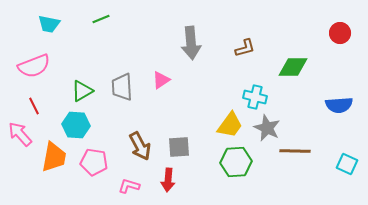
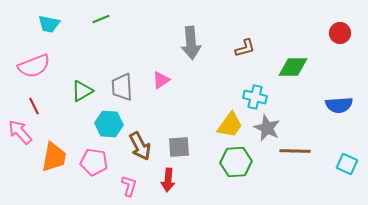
cyan hexagon: moved 33 px right, 1 px up
pink arrow: moved 2 px up
pink L-shape: rotated 90 degrees clockwise
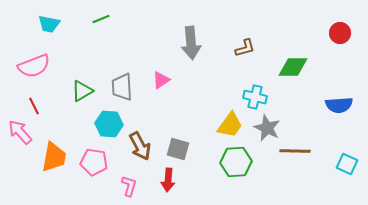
gray square: moved 1 px left, 2 px down; rotated 20 degrees clockwise
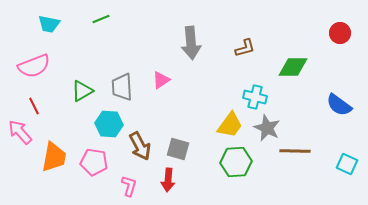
blue semicircle: rotated 40 degrees clockwise
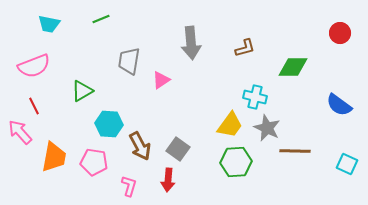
gray trapezoid: moved 7 px right, 26 px up; rotated 12 degrees clockwise
gray square: rotated 20 degrees clockwise
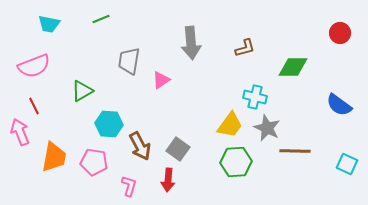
pink arrow: rotated 20 degrees clockwise
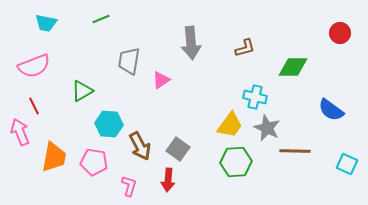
cyan trapezoid: moved 3 px left, 1 px up
blue semicircle: moved 8 px left, 5 px down
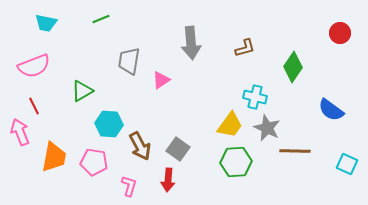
green diamond: rotated 56 degrees counterclockwise
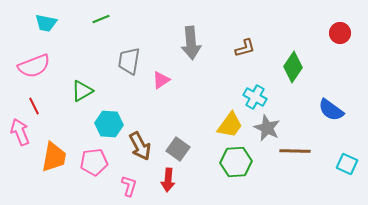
cyan cross: rotated 15 degrees clockwise
pink pentagon: rotated 16 degrees counterclockwise
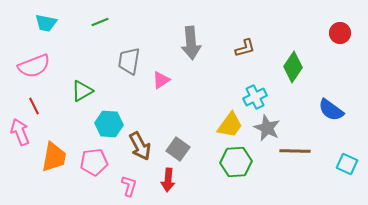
green line: moved 1 px left, 3 px down
cyan cross: rotated 35 degrees clockwise
